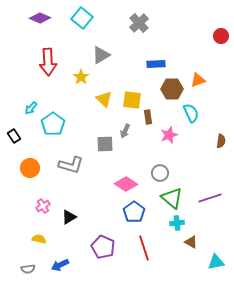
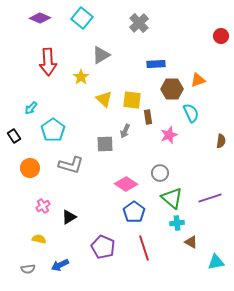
cyan pentagon: moved 6 px down
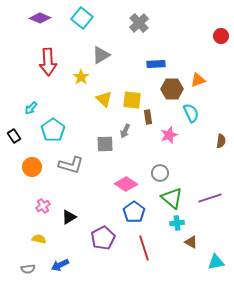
orange circle: moved 2 px right, 1 px up
purple pentagon: moved 9 px up; rotated 20 degrees clockwise
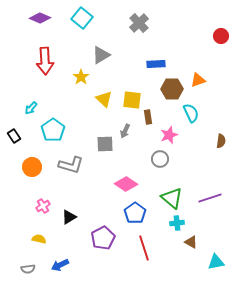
red arrow: moved 3 px left, 1 px up
gray circle: moved 14 px up
blue pentagon: moved 1 px right, 1 px down
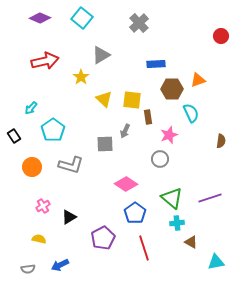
red arrow: rotated 100 degrees counterclockwise
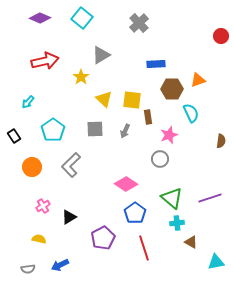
cyan arrow: moved 3 px left, 6 px up
gray square: moved 10 px left, 15 px up
gray L-shape: rotated 120 degrees clockwise
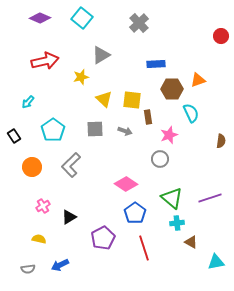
yellow star: rotated 21 degrees clockwise
gray arrow: rotated 96 degrees counterclockwise
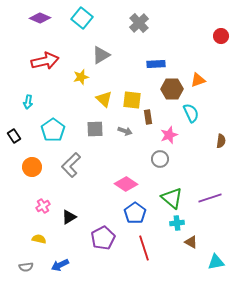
cyan arrow: rotated 32 degrees counterclockwise
gray semicircle: moved 2 px left, 2 px up
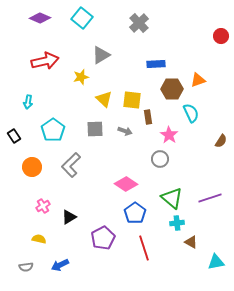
pink star: rotated 18 degrees counterclockwise
brown semicircle: rotated 24 degrees clockwise
